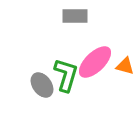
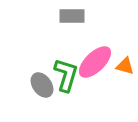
gray rectangle: moved 3 px left
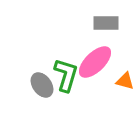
gray rectangle: moved 34 px right, 7 px down
orange triangle: moved 15 px down
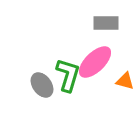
green L-shape: moved 2 px right
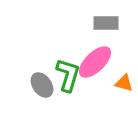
orange triangle: moved 1 px left, 2 px down
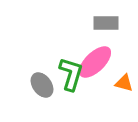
green L-shape: moved 3 px right, 1 px up
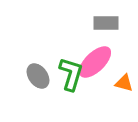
gray ellipse: moved 4 px left, 9 px up
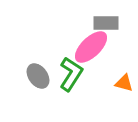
pink ellipse: moved 4 px left, 15 px up
green L-shape: rotated 16 degrees clockwise
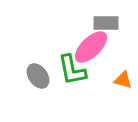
green L-shape: moved 1 px right, 4 px up; rotated 136 degrees clockwise
orange triangle: moved 1 px left, 3 px up
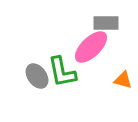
green L-shape: moved 10 px left, 2 px down
gray ellipse: moved 1 px left
